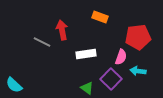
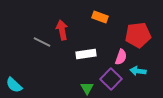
red pentagon: moved 2 px up
green triangle: rotated 24 degrees clockwise
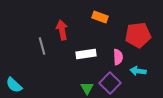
gray line: moved 4 px down; rotated 48 degrees clockwise
pink semicircle: moved 3 px left; rotated 21 degrees counterclockwise
purple square: moved 1 px left, 4 px down
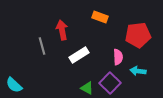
white rectangle: moved 7 px left, 1 px down; rotated 24 degrees counterclockwise
green triangle: rotated 32 degrees counterclockwise
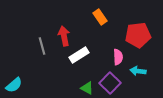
orange rectangle: rotated 35 degrees clockwise
red arrow: moved 2 px right, 6 px down
cyan semicircle: rotated 84 degrees counterclockwise
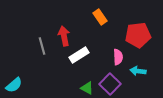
purple square: moved 1 px down
